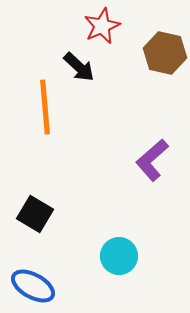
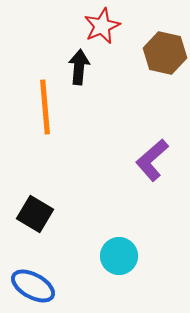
black arrow: rotated 128 degrees counterclockwise
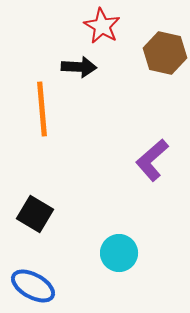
red star: rotated 18 degrees counterclockwise
black arrow: rotated 88 degrees clockwise
orange line: moved 3 px left, 2 px down
cyan circle: moved 3 px up
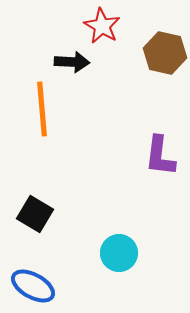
black arrow: moved 7 px left, 5 px up
purple L-shape: moved 8 px right, 4 px up; rotated 42 degrees counterclockwise
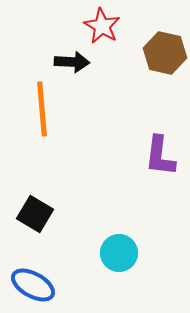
blue ellipse: moved 1 px up
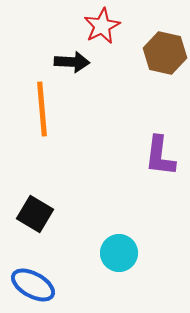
red star: rotated 15 degrees clockwise
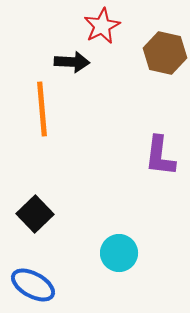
black square: rotated 15 degrees clockwise
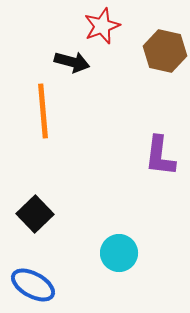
red star: rotated 6 degrees clockwise
brown hexagon: moved 2 px up
black arrow: rotated 12 degrees clockwise
orange line: moved 1 px right, 2 px down
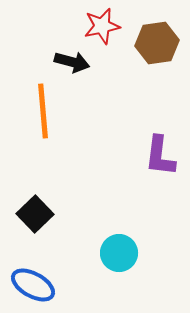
red star: rotated 9 degrees clockwise
brown hexagon: moved 8 px left, 8 px up; rotated 21 degrees counterclockwise
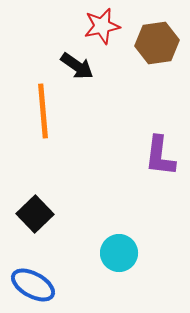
black arrow: moved 5 px right, 4 px down; rotated 20 degrees clockwise
